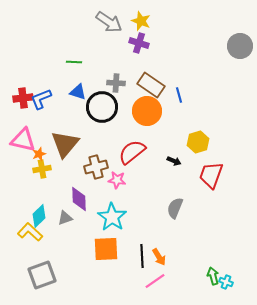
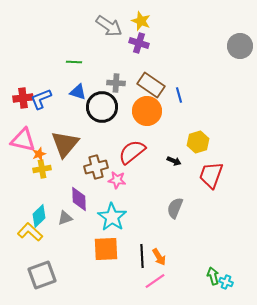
gray arrow: moved 4 px down
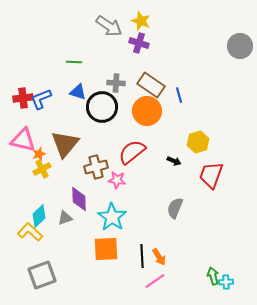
yellow cross: rotated 18 degrees counterclockwise
cyan cross: rotated 24 degrees counterclockwise
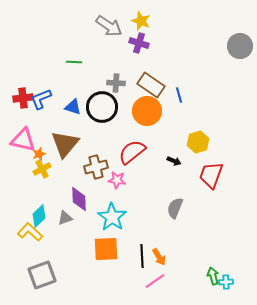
blue triangle: moved 5 px left, 15 px down
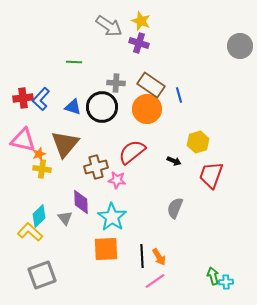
blue L-shape: rotated 25 degrees counterclockwise
orange circle: moved 2 px up
yellow cross: rotated 36 degrees clockwise
purple diamond: moved 2 px right, 3 px down
gray triangle: rotated 49 degrees counterclockwise
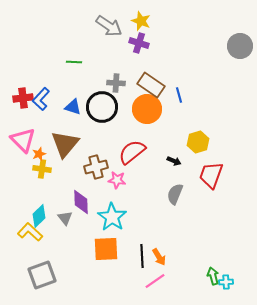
pink triangle: rotated 32 degrees clockwise
gray semicircle: moved 14 px up
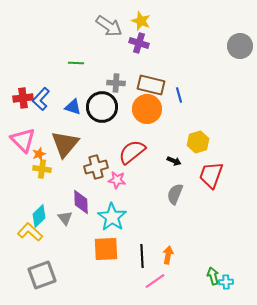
green line: moved 2 px right, 1 px down
brown rectangle: rotated 20 degrees counterclockwise
orange arrow: moved 9 px right, 2 px up; rotated 138 degrees counterclockwise
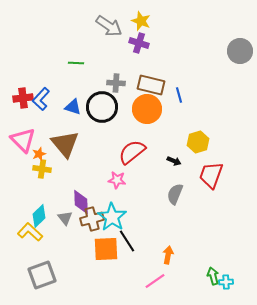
gray circle: moved 5 px down
brown triangle: rotated 20 degrees counterclockwise
brown cross: moved 4 px left, 52 px down
black line: moved 15 px left, 15 px up; rotated 30 degrees counterclockwise
